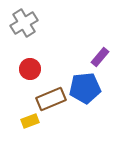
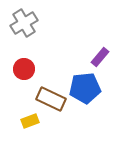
red circle: moved 6 px left
brown rectangle: rotated 48 degrees clockwise
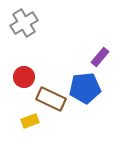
red circle: moved 8 px down
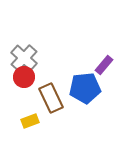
gray cross: moved 35 px down; rotated 16 degrees counterclockwise
purple rectangle: moved 4 px right, 8 px down
brown rectangle: moved 1 px up; rotated 40 degrees clockwise
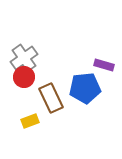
gray cross: rotated 12 degrees clockwise
purple rectangle: rotated 66 degrees clockwise
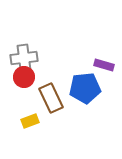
gray cross: rotated 28 degrees clockwise
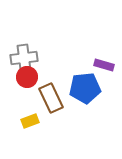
red circle: moved 3 px right
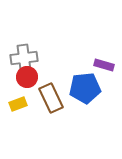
yellow rectangle: moved 12 px left, 17 px up
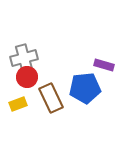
gray cross: rotated 8 degrees counterclockwise
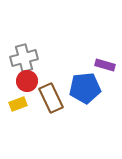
purple rectangle: moved 1 px right
red circle: moved 4 px down
